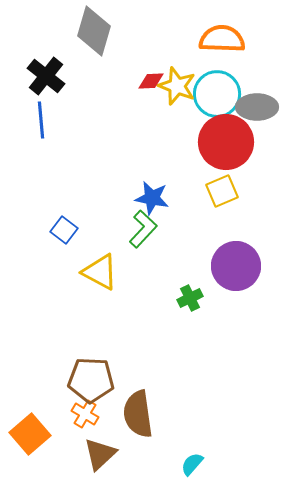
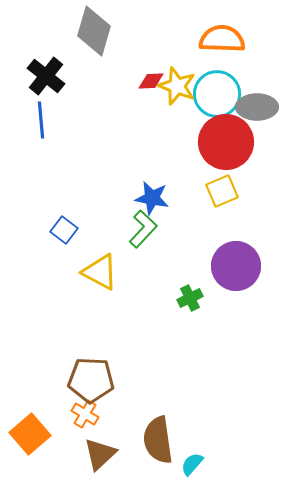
brown semicircle: moved 20 px right, 26 px down
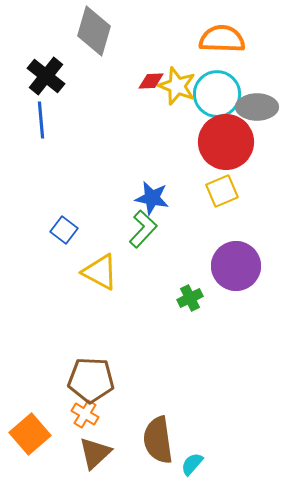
brown triangle: moved 5 px left, 1 px up
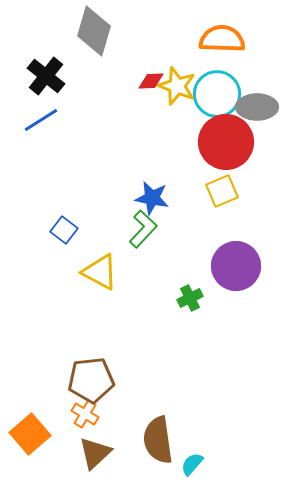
blue line: rotated 63 degrees clockwise
brown pentagon: rotated 9 degrees counterclockwise
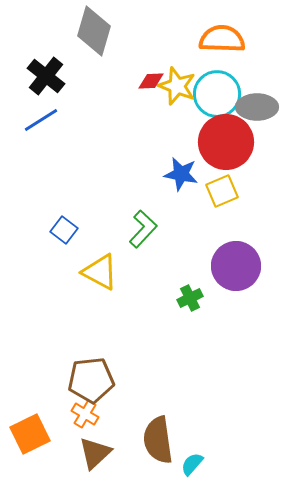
blue star: moved 29 px right, 24 px up
orange square: rotated 15 degrees clockwise
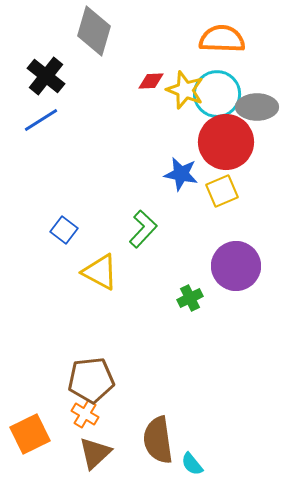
yellow star: moved 8 px right, 4 px down
cyan semicircle: rotated 80 degrees counterclockwise
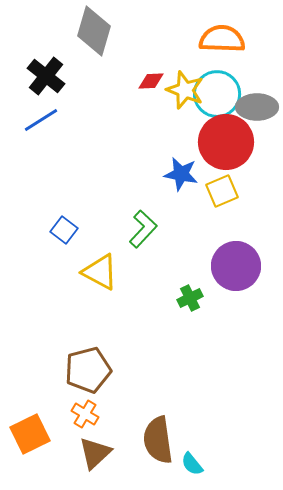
brown pentagon: moved 3 px left, 10 px up; rotated 9 degrees counterclockwise
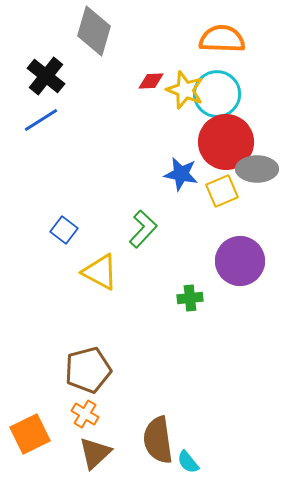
gray ellipse: moved 62 px down
purple circle: moved 4 px right, 5 px up
green cross: rotated 20 degrees clockwise
cyan semicircle: moved 4 px left, 2 px up
